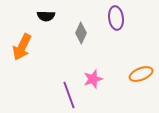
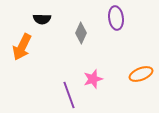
black semicircle: moved 4 px left, 3 px down
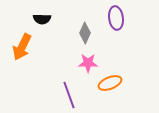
gray diamond: moved 4 px right
orange ellipse: moved 31 px left, 9 px down
pink star: moved 5 px left, 16 px up; rotated 18 degrees clockwise
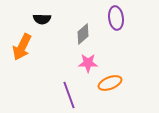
gray diamond: moved 2 px left, 1 px down; rotated 25 degrees clockwise
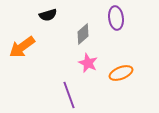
black semicircle: moved 6 px right, 4 px up; rotated 18 degrees counterclockwise
orange arrow: rotated 28 degrees clockwise
pink star: rotated 24 degrees clockwise
orange ellipse: moved 11 px right, 10 px up
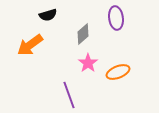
orange arrow: moved 8 px right, 2 px up
pink star: rotated 12 degrees clockwise
orange ellipse: moved 3 px left, 1 px up
